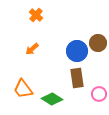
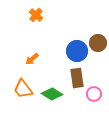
orange arrow: moved 10 px down
pink circle: moved 5 px left
green diamond: moved 5 px up
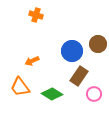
orange cross: rotated 24 degrees counterclockwise
brown circle: moved 1 px down
blue circle: moved 5 px left
orange arrow: moved 2 px down; rotated 16 degrees clockwise
brown rectangle: moved 2 px right, 2 px up; rotated 42 degrees clockwise
orange trapezoid: moved 3 px left, 2 px up
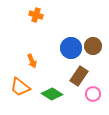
brown circle: moved 5 px left, 2 px down
blue circle: moved 1 px left, 3 px up
orange arrow: rotated 88 degrees counterclockwise
orange trapezoid: rotated 15 degrees counterclockwise
pink circle: moved 1 px left
